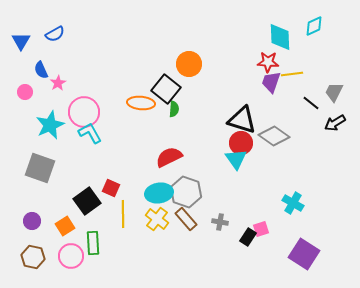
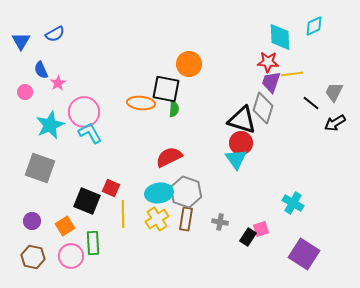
black square at (166, 89): rotated 28 degrees counterclockwise
gray diamond at (274, 136): moved 11 px left, 28 px up; rotated 72 degrees clockwise
black square at (87, 201): rotated 32 degrees counterclockwise
yellow cross at (157, 219): rotated 20 degrees clockwise
brown rectangle at (186, 219): rotated 50 degrees clockwise
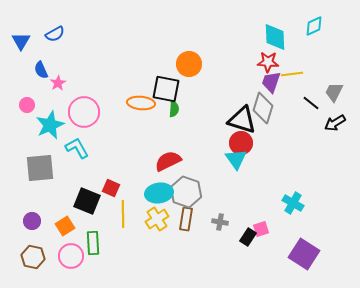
cyan diamond at (280, 37): moved 5 px left
pink circle at (25, 92): moved 2 px right, 13 px down
cyan L-shape at (90, 133): moved 13 px left, 15 px down
red semicircle at (169, 157): moved 1 px left, 4 px down
gray square at (40, 168): rotated 24 degrees counterclockwise
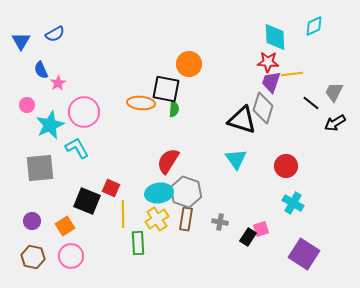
red circle at (241, 143): moved 45 px right, 23 px down
red semicircle at (168, 161): rotated 32 degrees counterclockwise
green rectangle at (93, 243): moved 45 px right
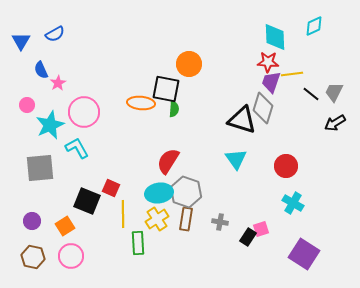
black line at (311, 103): moved 9 px up
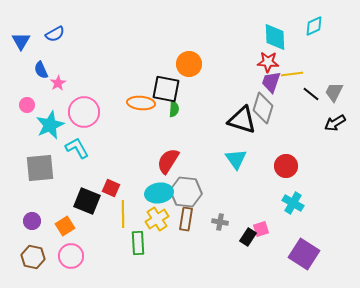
gray hexagon at (186, 192): rotated 12 degrees counterclockwise
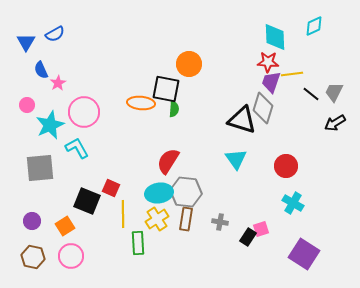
blue triangle at (21, 41): moved 5 px right, 1 px down
